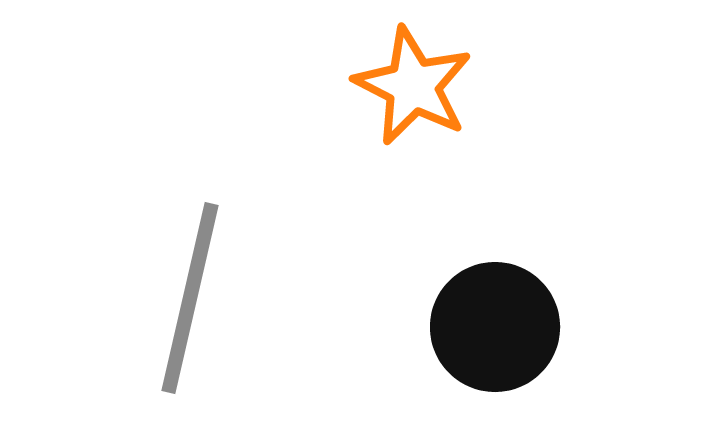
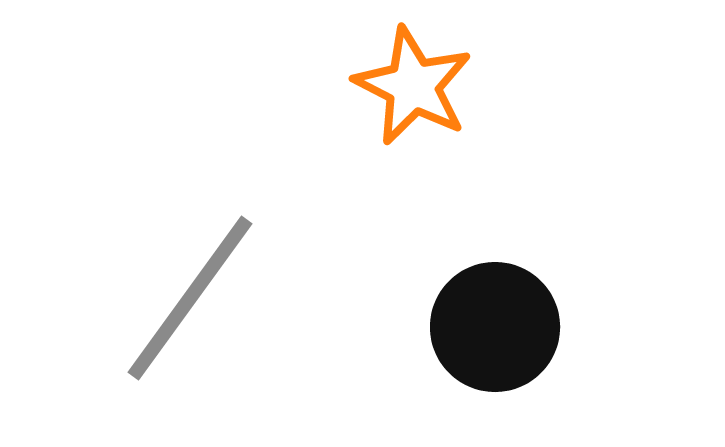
gray line: rotated 23 degrees clockwise
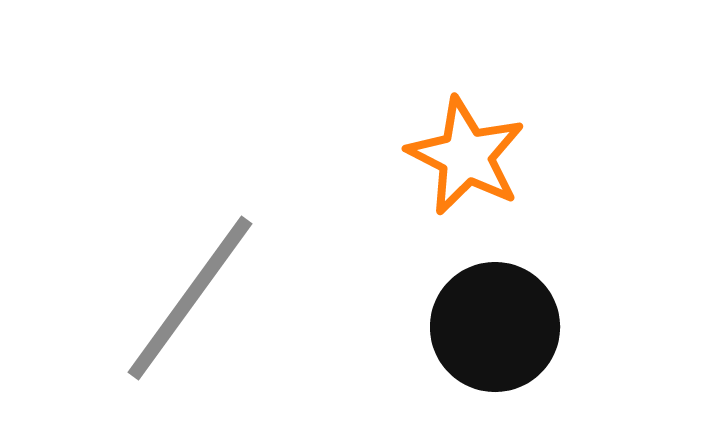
orange star: moved 53 px right, 70 px down
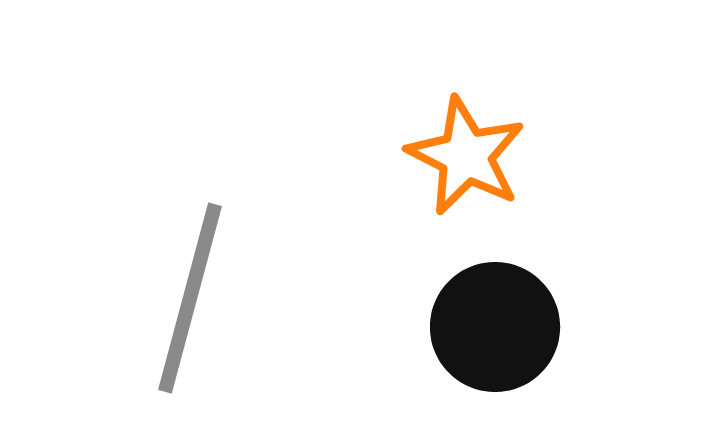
gray line: rotated 21 degrees counterclockwise
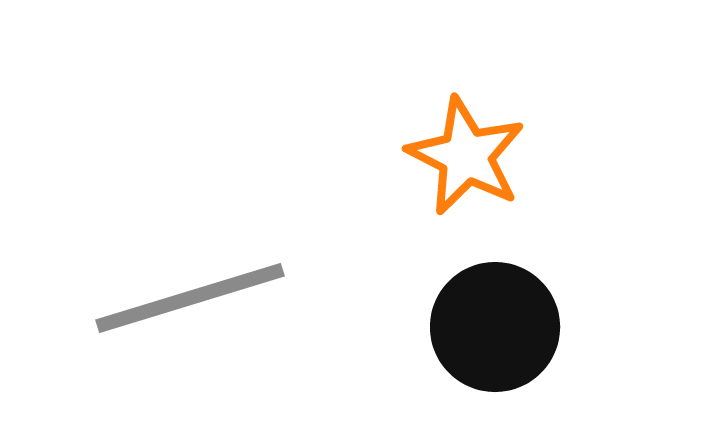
gray line: rotated 58 degrees clockwise
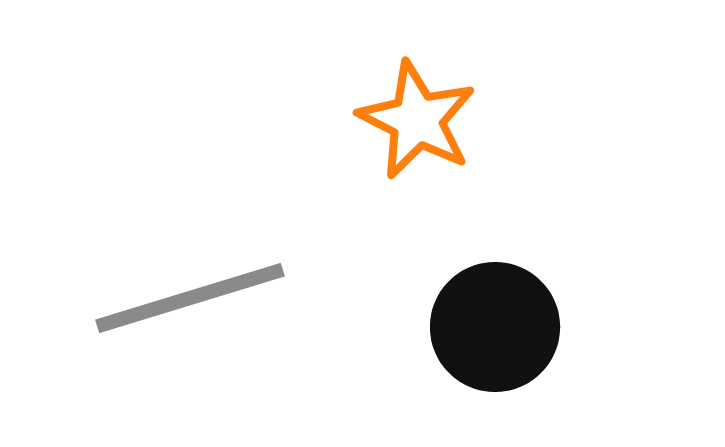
orange star: moved 49 px left, 36 px up
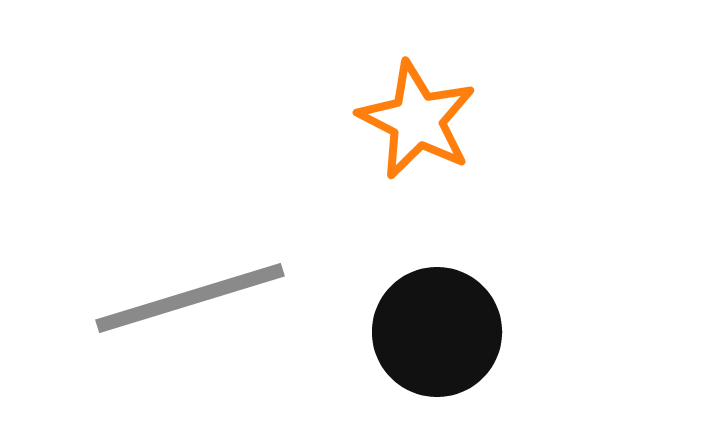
black circle: moved 58 px left, 5 px down
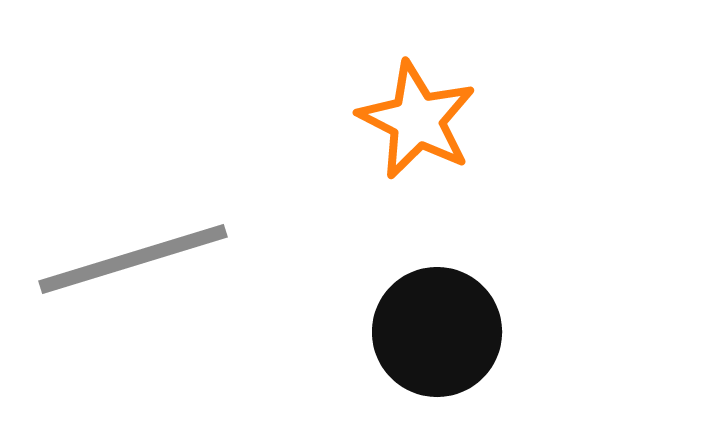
gray line: moved 57 px left, 39 px up
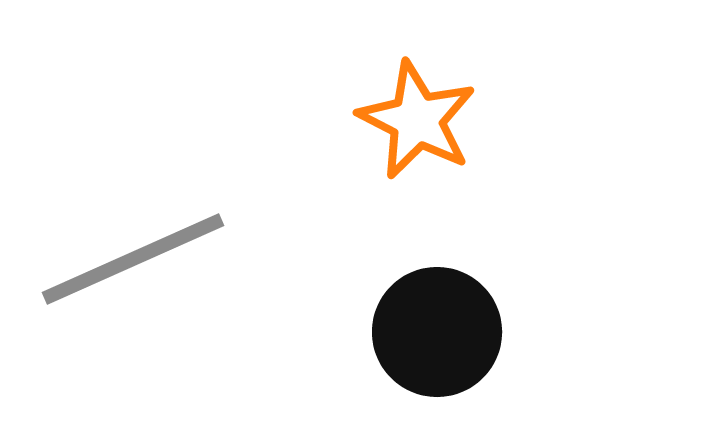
gray line: rotated 7 degrees counterclockwise
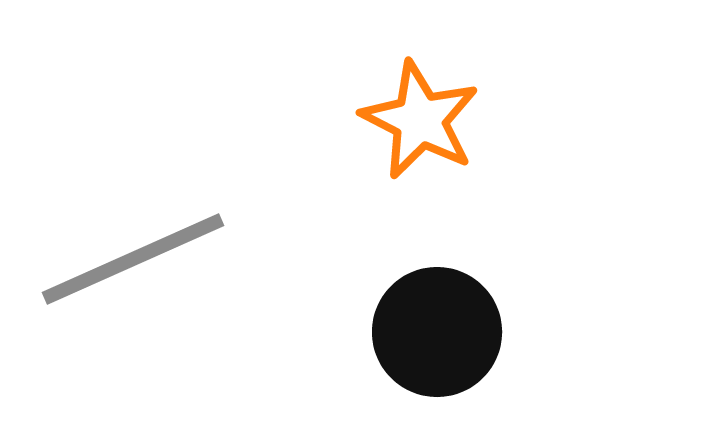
orange star: moved 3 px right
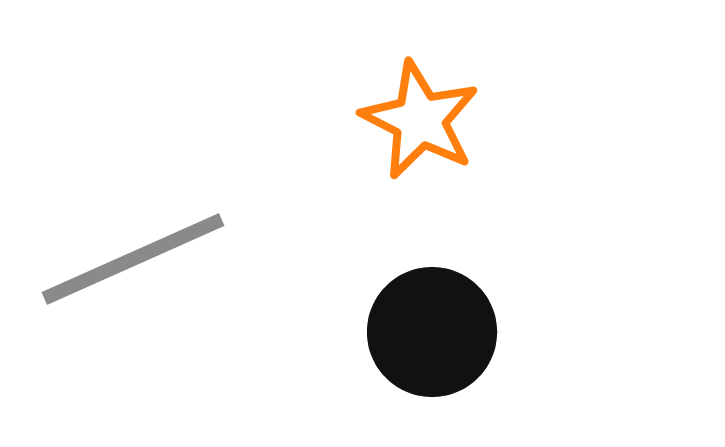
black circle: moved 5 px left
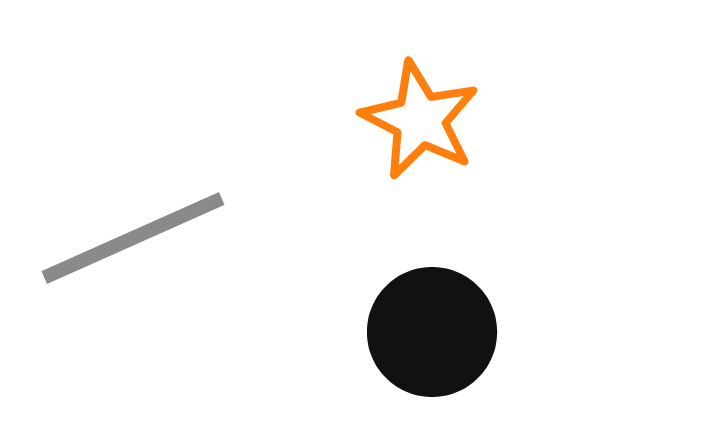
gray line: moved 21 px up
